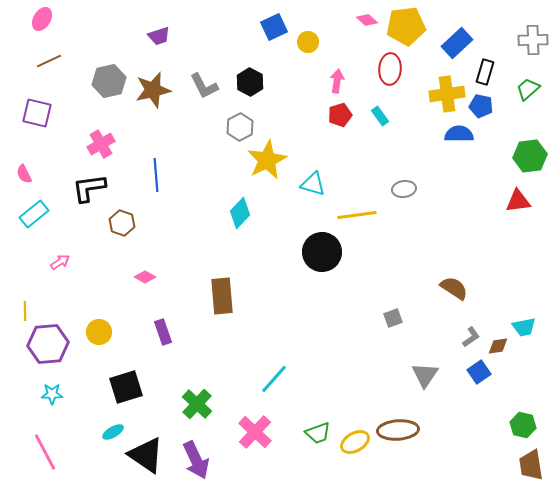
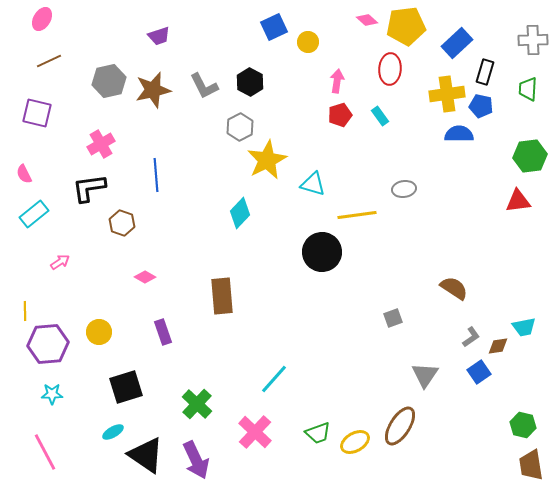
green trapezoid at (528, 89): rotated 45 degrees counterclockwise
brown ellipse at (398, 430): moved 2 px right, 4 px up; rotated 54 degrees counterclockwise
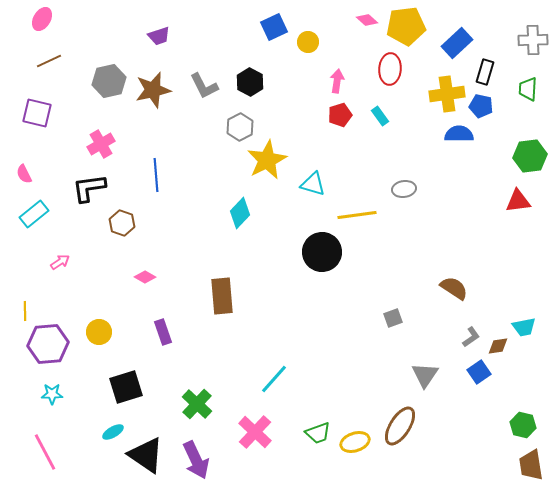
yellow ellipse at (355, 442): rotated 12 degrees clockwise
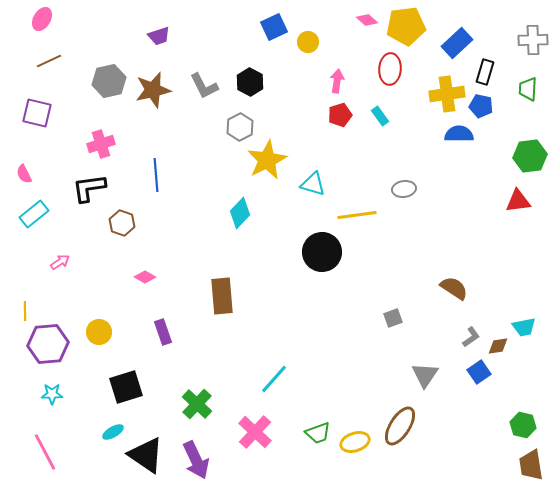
pink cross at (101, 144): rotated 12 degrees clockwise
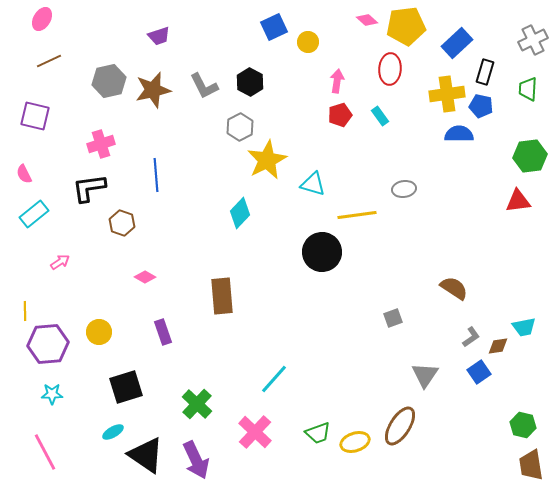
gray cross at (533, 40): rotated 24 degrees counterclockwise
purple square at (37, 113): moved 2 px left, 3 px down
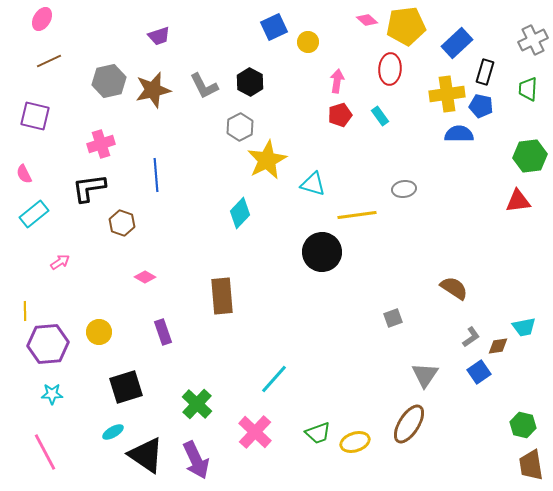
brown ellipse at (400, 426): moved 9 px right, 2 px up
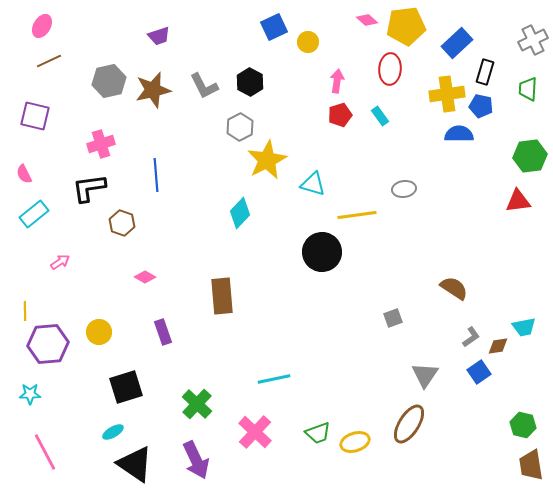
pink ellipse at (42, 19): moved 7 px down
cyan line at (274, 379): rotated 36 degrees clockwise
cyan star at (52, 394): moved 22 px left
black triangle at (146, 455): moved 11 px left, 9 px down
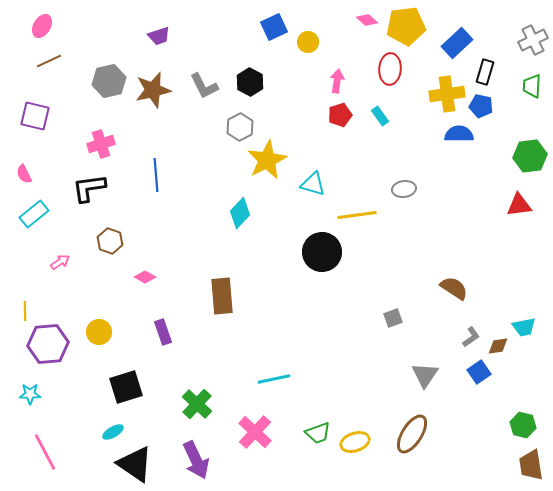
green trapezoid at (528, 89): moved 4 px right, 3 px up
red triangle at (518, 201): moved 1 px right, 4 px down
brown hexagon at (122, 223): moved 12 px left, 18 px down
brown ellipse at (409, 424): moved 3 px right, 10 px down
